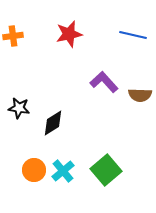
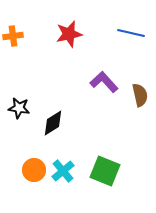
blue line: moved 2 px left, 2 px up
brown semicircle: rotated 105 degrees counterclockwise
green square: moved 1 px left, 1 px down; rotated 28 degrees counterclockwise
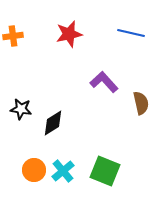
brown semicircle: moved 1 px right, 8 px down
black star: moved 2 px right, 1 px down
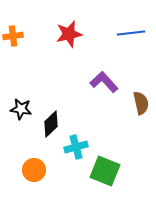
blue line: rotated 20 degrees counterclockwise
black diamond: moved 2 px left, 1 px down; rotated 12 degrees counterclockwise
cyan cross: moved 13 px right, 24 px up; rotated 25 degrees clockwise
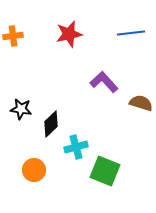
brown semicircle: rotated 60 degrees counterclockwise
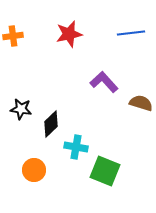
cyan cross: rotated 25 degrees clockwise
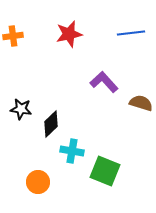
cyan cross: moved 4 px left, 4 px down
orange circle: moved 4 px right, 12 px down
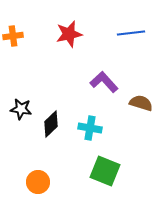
cyan cross: moved 18 px right, 23 px up
